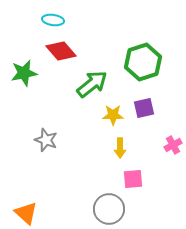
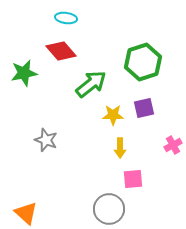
cyan ellipse: moved 13 px right, 2 px up
green arrow: moved 1 px left
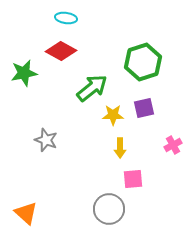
red diamond: rotated 20 degrees counterclockwise
green arrow: moved 1 px right, 4 px down
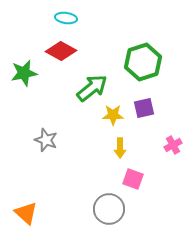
pink square: rotated 25 degrees clockwise
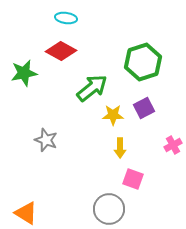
purple square: rotated 15 degrees counterclockwise
orange triangle: rotated 10 degrees counterclockwise
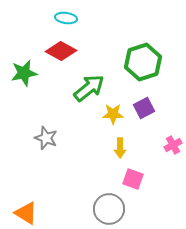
green arrow: moved 3 px left
yellow star: moved 1 px up
gray star: moved 2 px up
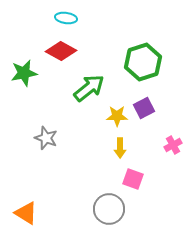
yellow star: moved 4 px right, 2 px down
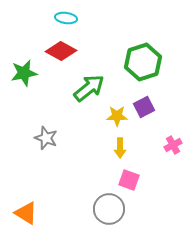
purple square: moved 1 px up
pink square: moved 4 px left, 1 px down
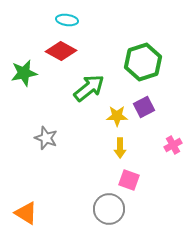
cyan ellipse: moved 1 px right, 2 px down
